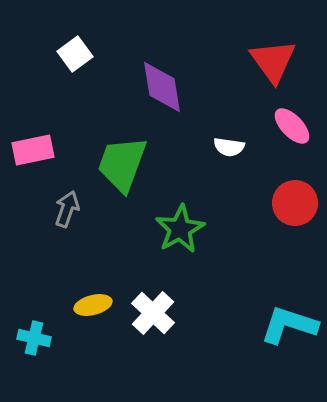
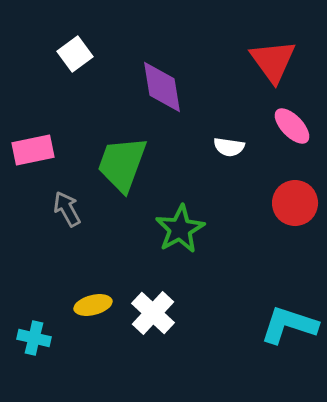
gray arrow: rotated 48 degrees counterclockwise
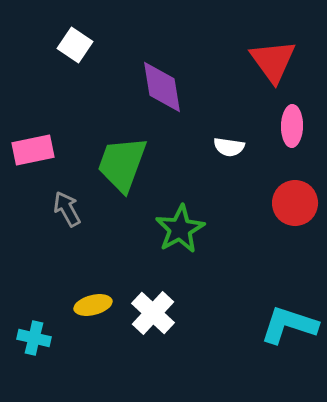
white square: moved 9 px up; rotated 20 degrees counterclockwise
pink ellipse: rotated 45 degrees clockwise
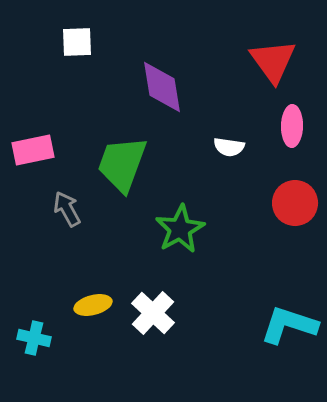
white square: moved 2 px right, 3 px up; rotated 36 degrees counterclockwise
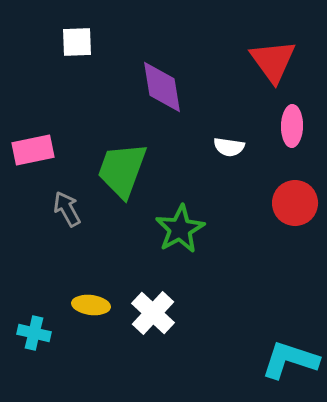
green trapezoid: moved 6 px down
yellow ellipse: moved 2 px left; rotated 21 degrees clockwise
cyan L-shape: moved 1 px right, 35 px down
cyan cross: moved 5 px up
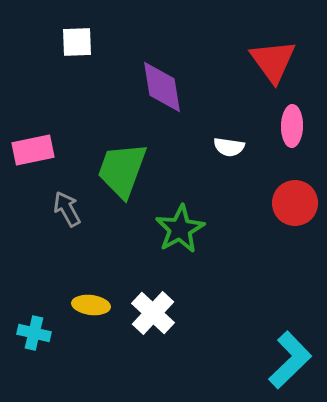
cyan L-shape: rotated 118 degrees clockwise
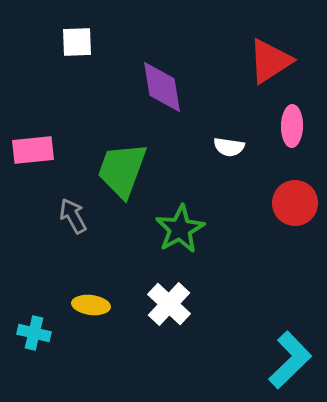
red triangle: moved 3 px left; rotated 33 degrees clockwise
pink rectangle: rotated 6 degrees clockwise
gray arrow: moved 6 px right, 7 px down
white cross: moved 16 px right, 9 px up
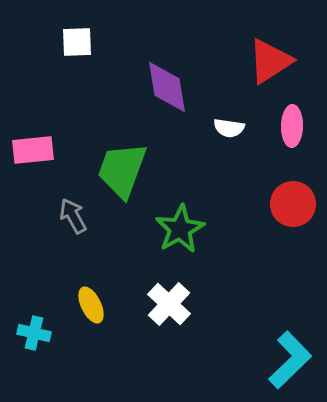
purple diamond: moved 5 px right
white semicircle: moved 19 px up
red circle: moved 2 px left, 1 px down
yellow ellipse: rotated 57 degrees clockwise
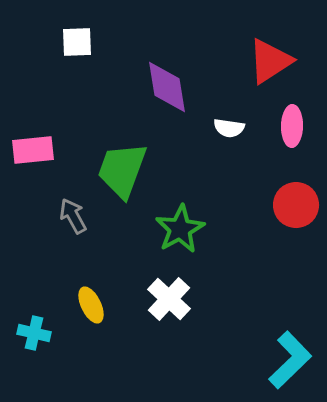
red circle: moved 3 px right, 1 px down
white cross: moved 5 px up
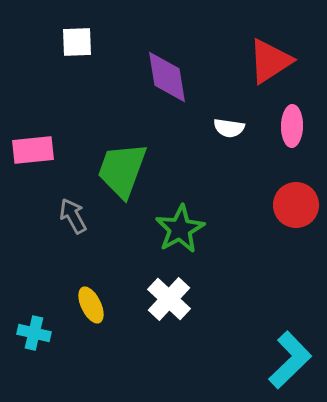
purple diamond: moved 10 px up
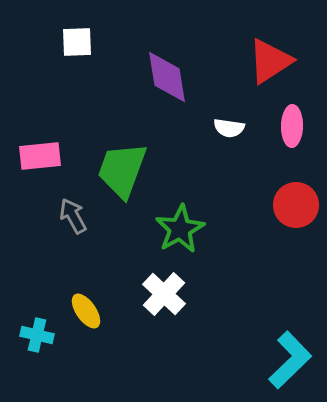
pink rectangle: moved 7 px right, 6 px down
white cross: moved 5 px left, 5 px up
yellow ellipse: moved 5 px left, 6 px down; rotated 9 degrees counterclockwise
cyan cross: moved 3 px right, 2 px down
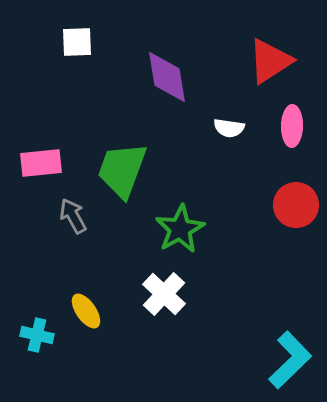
pink rectangle: moved 1 px right, 7 px down
